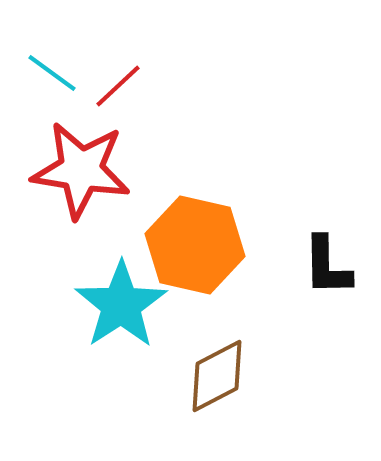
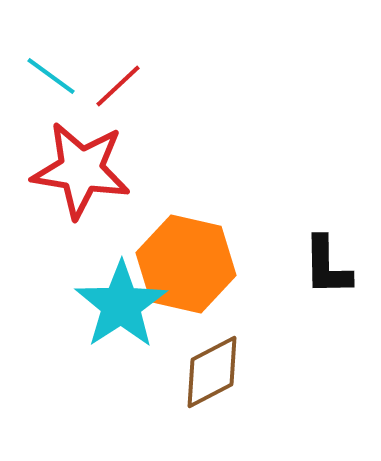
cyan line: moved 1 px left, 3 px down
orange hexagon: moved 9 px left, 19 px down
brown diamond: moved 5 px left, 4 px up
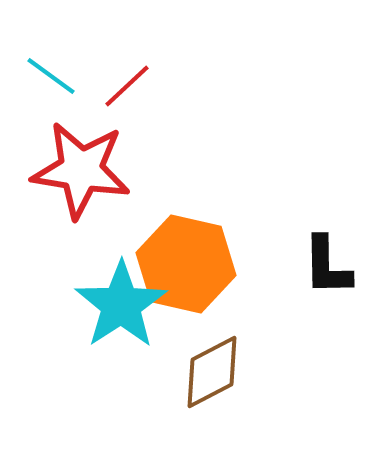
red line: moved 9 px right
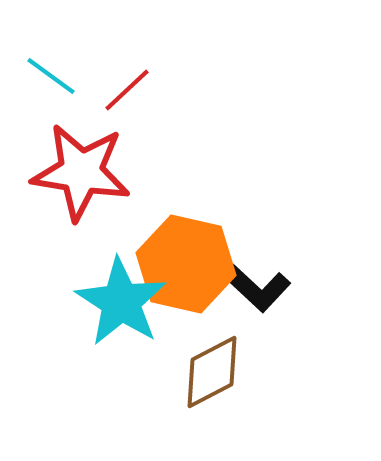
red line: moved 4 px down
red star: moved 2 px down
black L-shape: moved 70 px left, 22 px down; rotated 46 degrees counterclockwise
cyan star: moved 3 px up; rotated 6 degrees counterclockwise
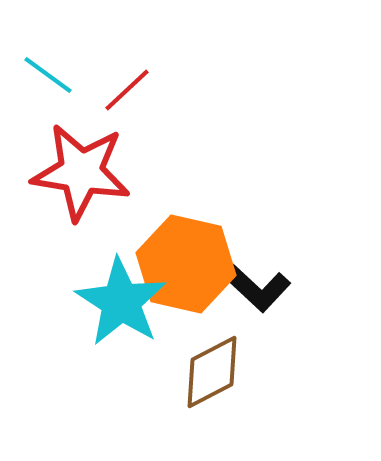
cyan line: moved 3 px left, 1 px up
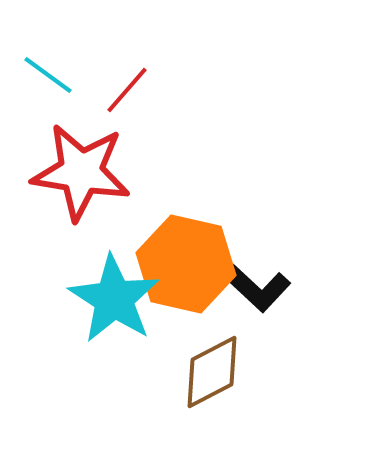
red line: rotated 6 degrees counterclockwise
cyan star: moved 7 px left, 3 px up
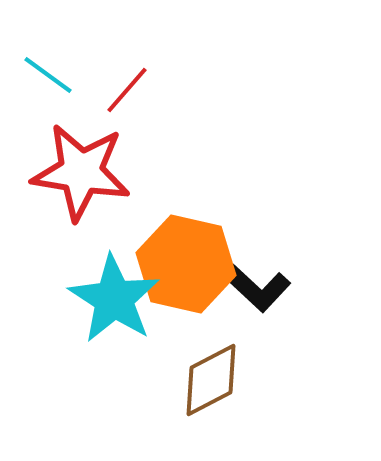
brown diamond: moved 1 px left, 8 px down
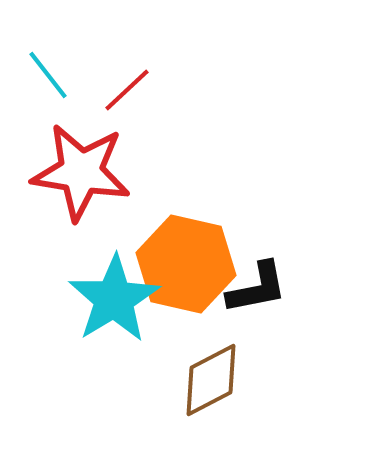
cyan line: rotated 16 degrees clockwise
red line: rotated 6 degrees clockwise
black L-shape: rotated 54 degrees counterclockwise
cyan star: rotated 8 degrees clockwise
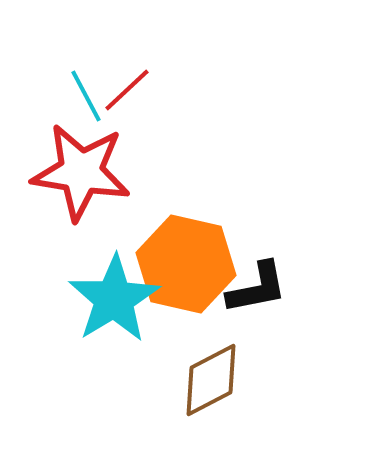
cyan line: moved 38 px right, 21 px down; rotated 10 degrees clockwise
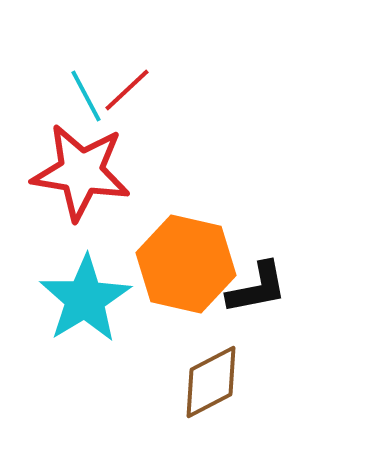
cyan star: moved 29 px left
brown diamond: moved 2 px down
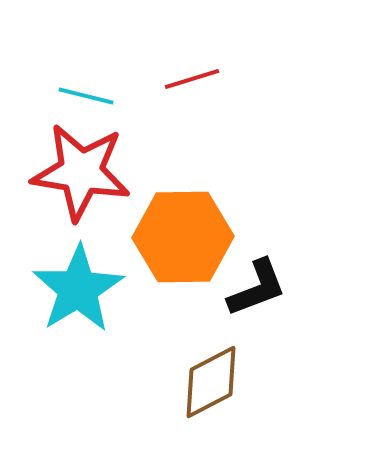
red line: moved 65 px right, 11 px up; rotated 26 degrees clockwise
cyan line: rotated 48 degrees counterclockwise
orange hexagon: moved 3 px left, 27 px up; rotated 14 degrees counterclockwise
black L-shape: rotated 10 degrees counterclockwise
cyan star: moved 7 px left, 10 px up
